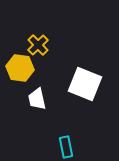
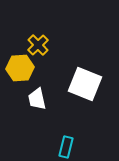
yellow hexagon: rotated 12 degrees counterclockwise
cyan rectangle: rotated 25 degrees clockwise
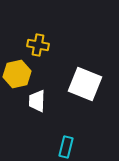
yellow cross: rotated 35 degrees counterclockwise
yellow hexagon: moved 3 px left, 6 px down; rotated 8 degrees counterclockwise
white trapezoid: moved 2 px down; rotated 15 degrees clockwise
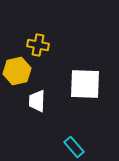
yellow hexagon: moved 3 px up
white square: rotated 20 degrees counterclockwise
cyan rectangle: moved 8 px right; rotated 55 degrees counterclockwise
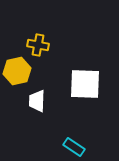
cyan rectangle: rotated 15 degrees counterclockwise
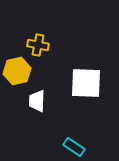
white square: moved 1 px right, 1 px up
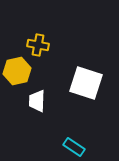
white square: rotated 16 degrees clockwise
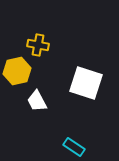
white trapezoid: rotated 30 degrees counterclockwise
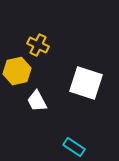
yellow cross: rotated 15 degrees clockwise
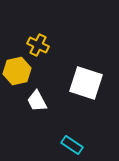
cyan rectangle: moved 2 px left, 2 px up
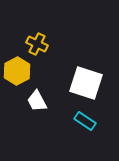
yellow cross: moved 1 px left, 1 px up
yellow hexagon: rotated 16 degrees counterclockwise
cyan rectangle: moved 13 px right, 24 px up
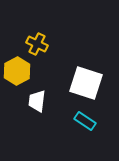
white trapezoid: rotated 35 degrees clockwise
